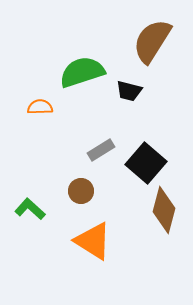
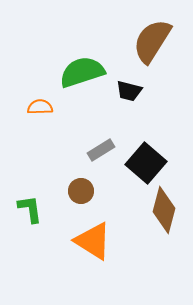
green L-shape: rotated 40 degrees clockwise
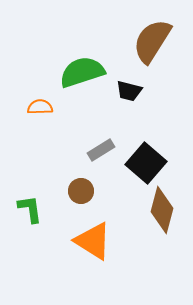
brown diamond: moved 2 px left
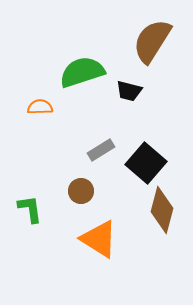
orange triangle: moved 6 px right, 2 px up
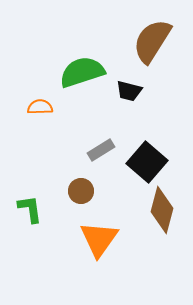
black square: moved 1 px right, 1 px up
orange triangle: rotated 33 degrees clockwise
